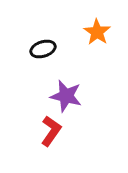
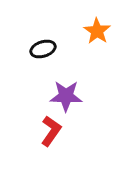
orange star: moved 1 px up
purple star: rotated 12 degrees counterclockwise
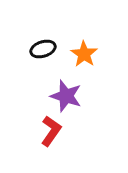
orange star: moved 13 px left, 23 px down
purple star: rotated 16 degrees clockwise
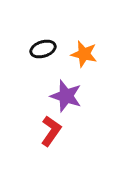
orange star: rotated 20 degrees counterclockwise
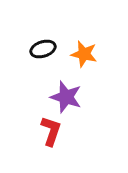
purple star: moved 1 px down
red L-shape: rotated 16 degrees counterclockwise
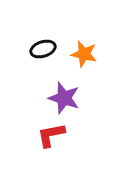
purple star: moved 2 px left, 1 px down
red L-shape: moved 4 px down; rotated 120 degrees counterclockwise
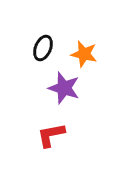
black ellipse: moved 1 px up; rotated 50 degrees counterclockwise
purple star: moved 10 px up
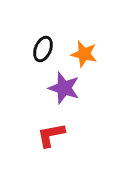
black ellipse: moved 1 px down
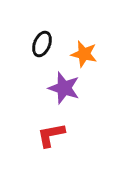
black ellipse: moved 1 px left, 5 px up
